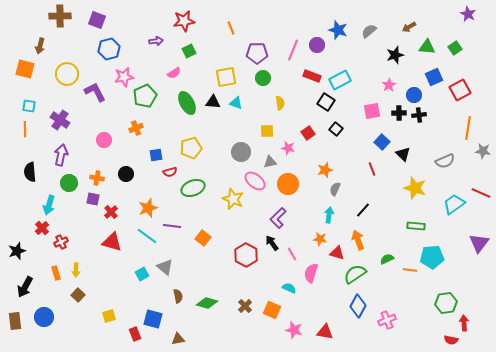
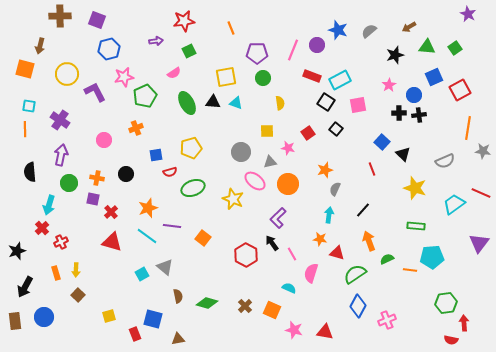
pink square at (372, 111): moved 14 px left, 6 px up
orange arrow at (358, 240): moved 11 px right, 1 px down
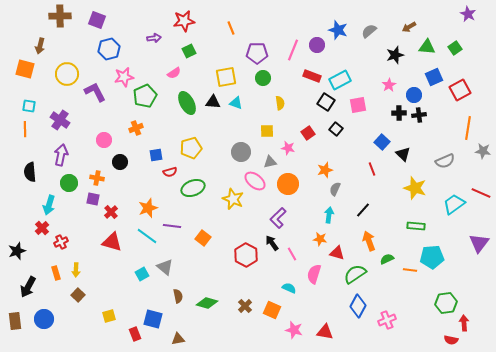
purple arrow at (156, 41): moved 2 px left, 3 px up
black circle at (126, 174): moved 6 px left, 12 px up
pink semicircle at (311, 273): moved 3 px right, 1 px down
black arrow at (25, 287): moved 3 px right
blue circle at (44, 317): moved 2 px down
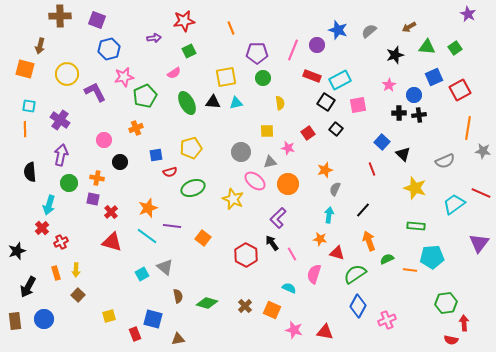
cyan triangle at (236, 103): rotated 32 degrees counterclockwise
